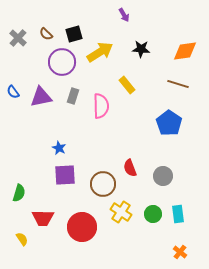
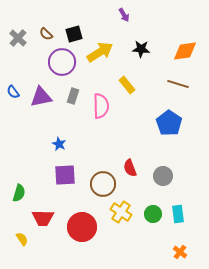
blue star: moved 4 px up
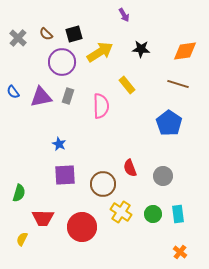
gray rectangle: moved 5 px left
yellow semicircle: rotated 120 degrees counterclockwise
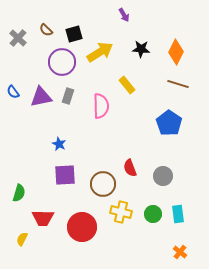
brown semicircle: moved 4 px up
orange diamond: moved 9 px left, 1 px down; rotated 55 degrees counterclockwise
yellow cross: rotated 20 degrees counterclockwise
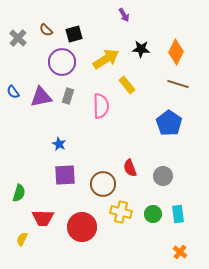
yellow arrow: moved 6 px right, 7 px down
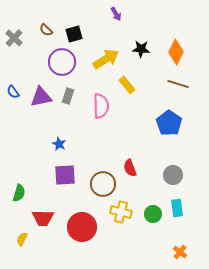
purple arrow: moved 8 px left, 1 px up
gray cross: moved 4 px left
gray circle: moved 10 px right, 1 px up
cyan rectangle: moved 1 px left, 6 px up
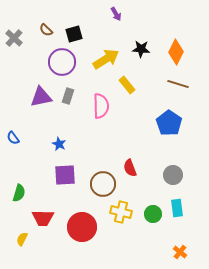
blue semicircle: moved 46 px down
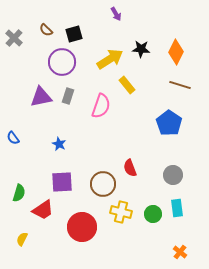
yellow arrow: moved 4 px right
brown line: moved 2 px right, 1 px down
pink semicircle: rotated 20 degrees clockwise
purple square: moved 3 px left, 7 px down
red trapezoid: moved 8 px up; rotated 35 degrees counterclockwise
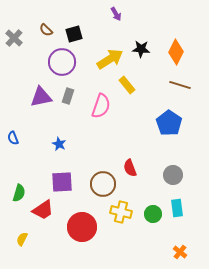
blue semicircle: rotated 16 degrees clockwise
